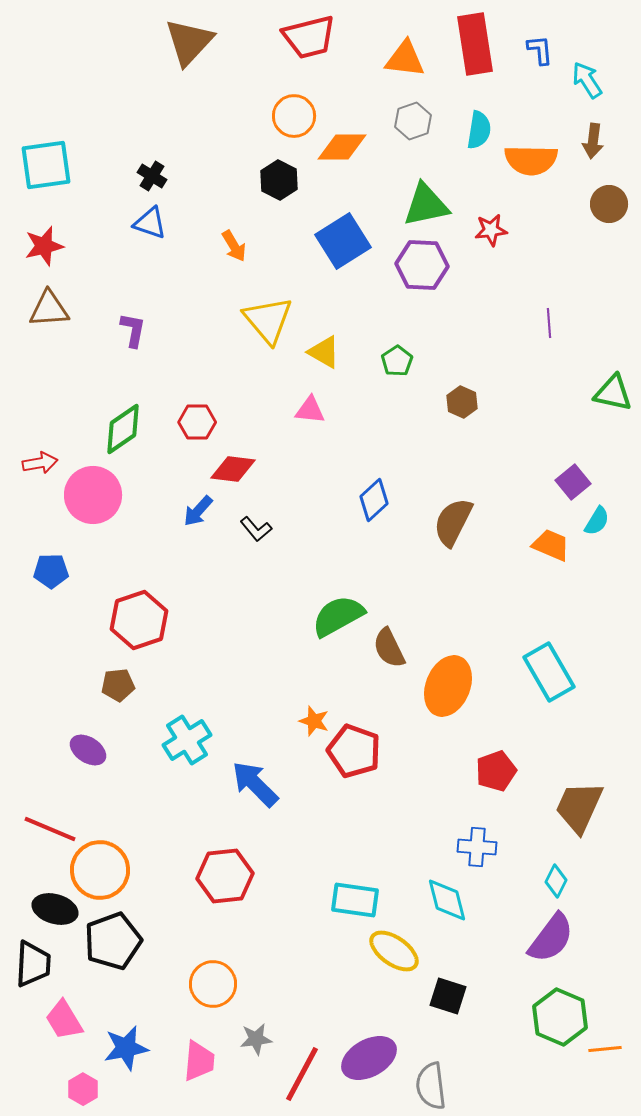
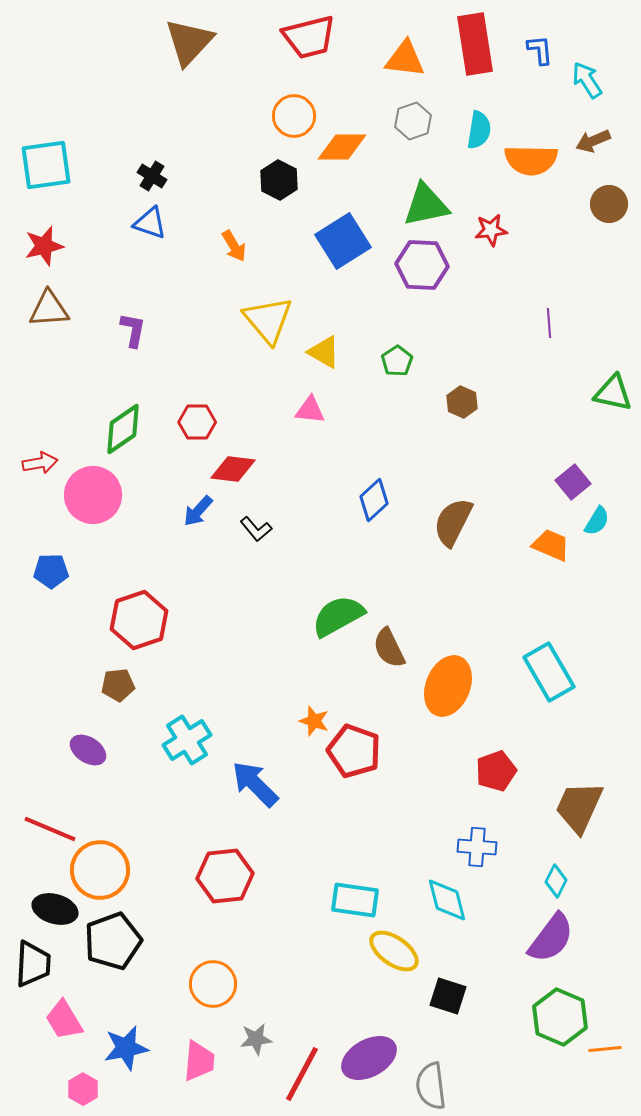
brown arrow at (593, 141): rotated 60 degrees clockwise
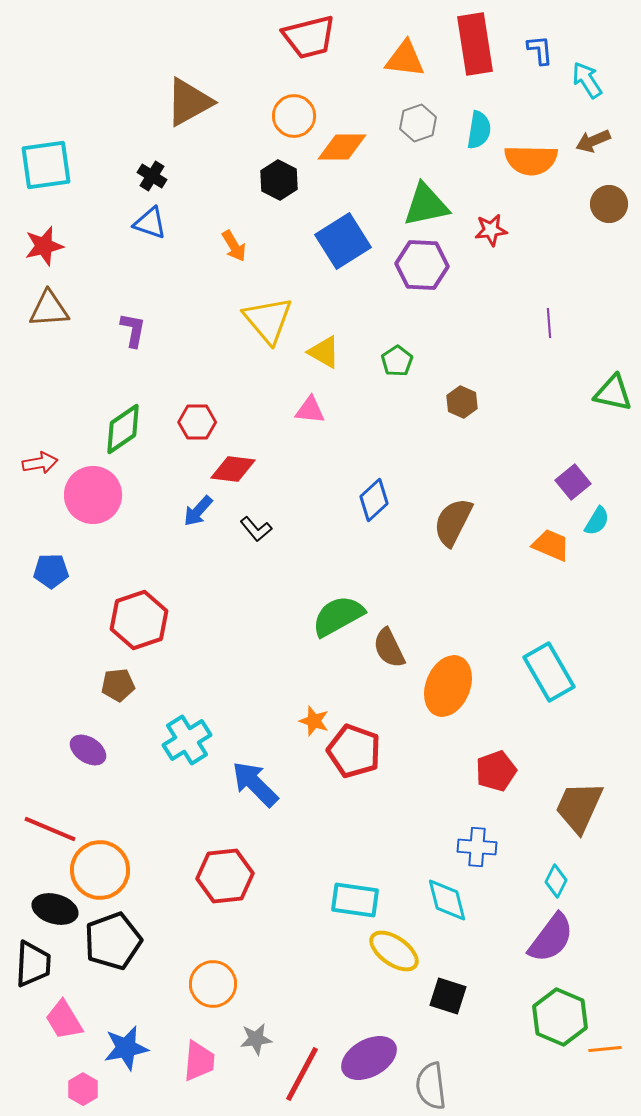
brown triangle at (189, 42): moved 60 px down; rotated 18 degrees clockwise
gray hexagon at (413, 121): moved 5 px right, 2 px down
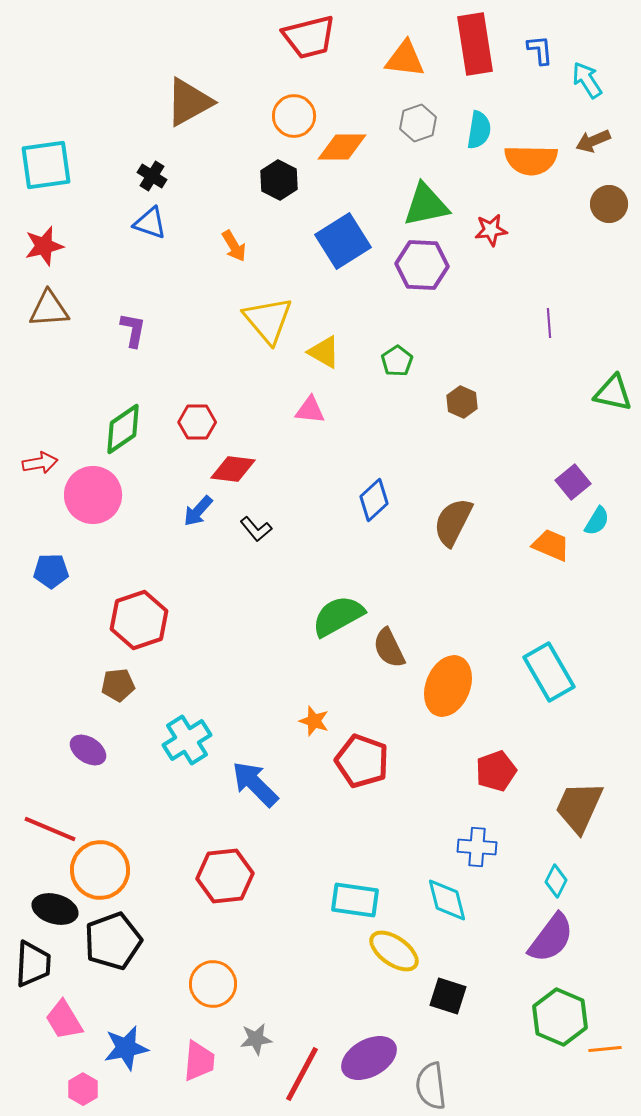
red pentagon at (354, 751): moved 8 px right, 10 px down
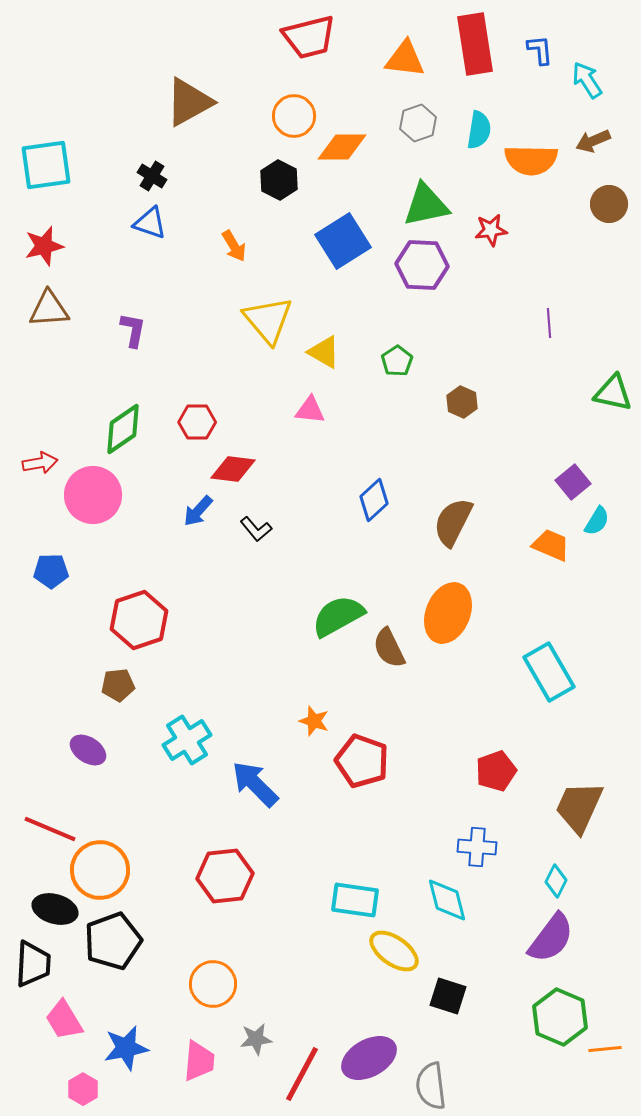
orange ellipse at (448, 686): moved 73 px up
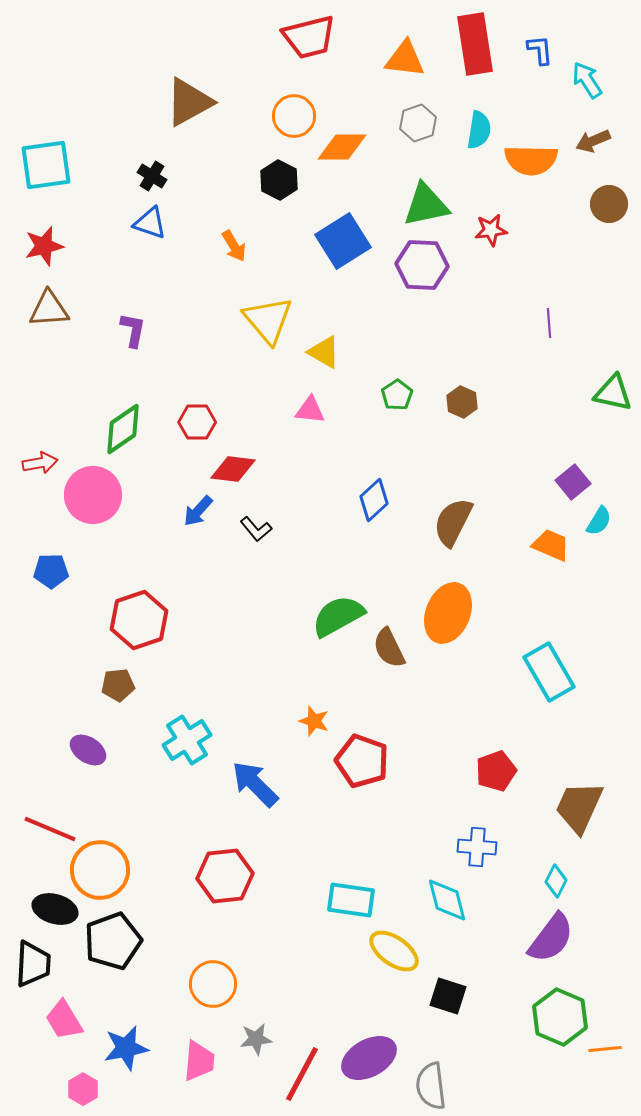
green pentagon at (397, 361): moved 34 px down
cyan semicircle at (597, 521): moved 2 px right
cyan rectangle at (355, 900): moved 4 px left
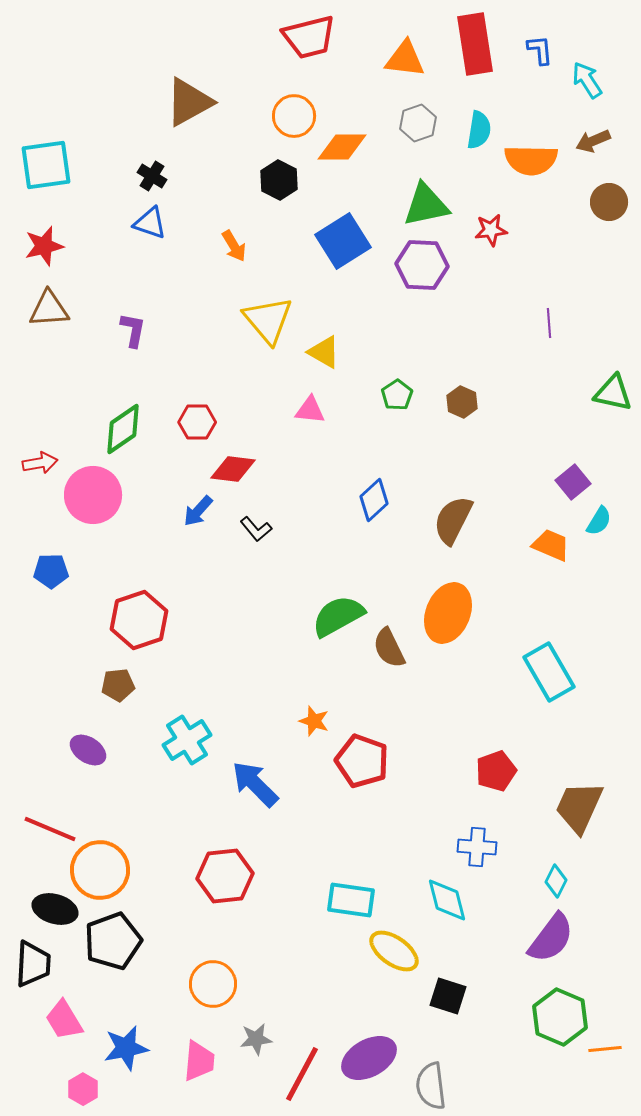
brown circle at (609, 204): moved 2 px up
brown semicircle at (453, 522): moved 2 px up
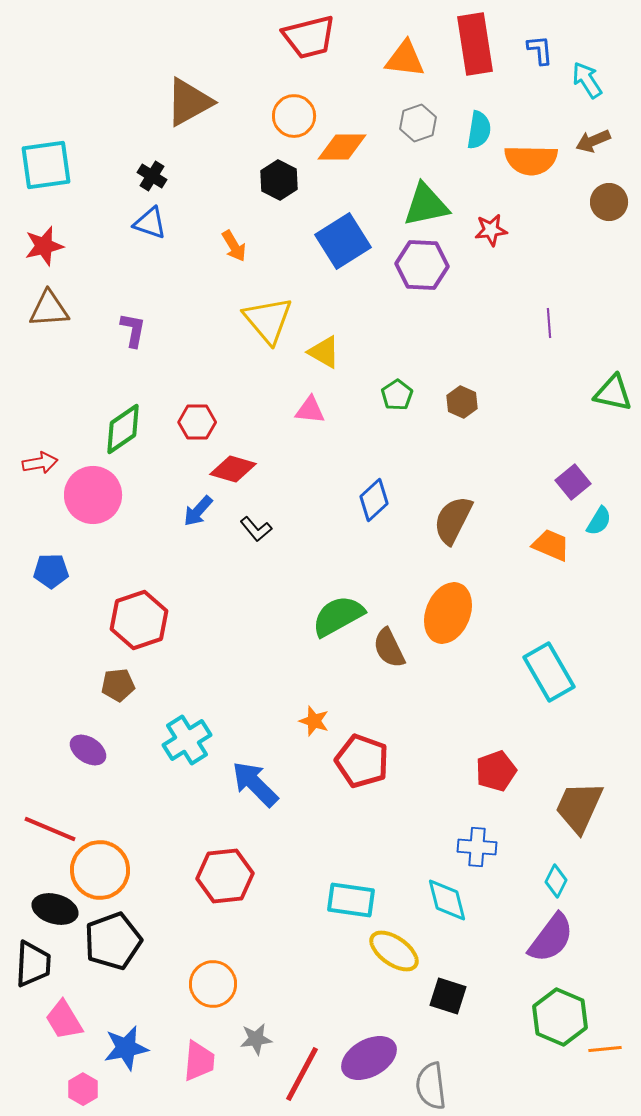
red diamond at (233, 469): rotated 9 degrees clockwise
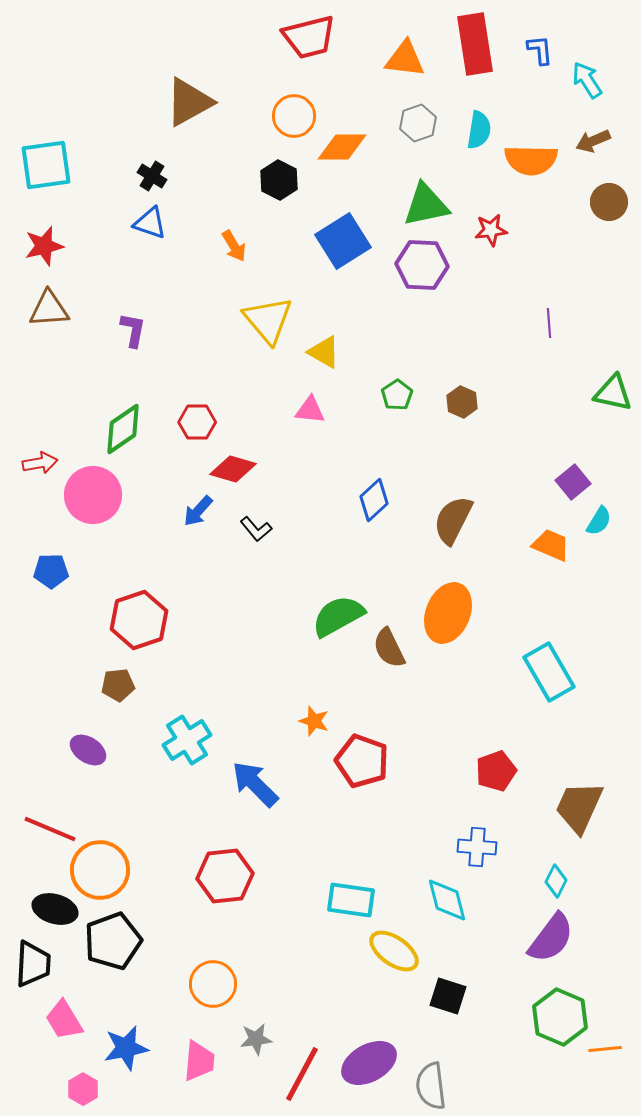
purple ellipse at (369, 1058): moved 5 px down
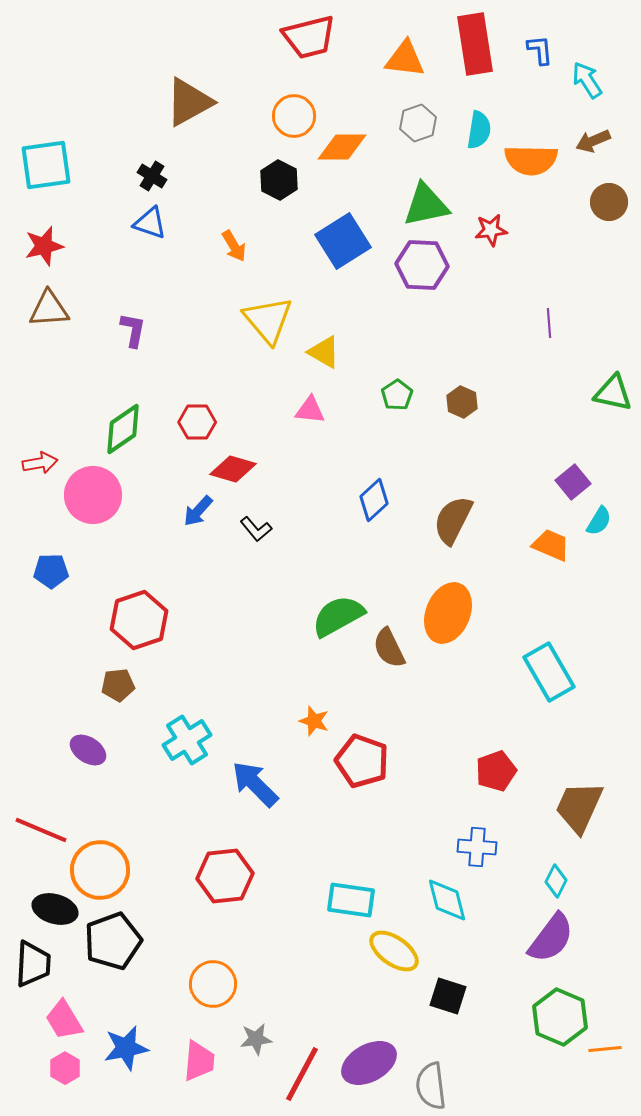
red line at (50, 829): moved 9 px left, 1 px down
pink hexagon at (83, 1089): moved 18 px left, 21 px up
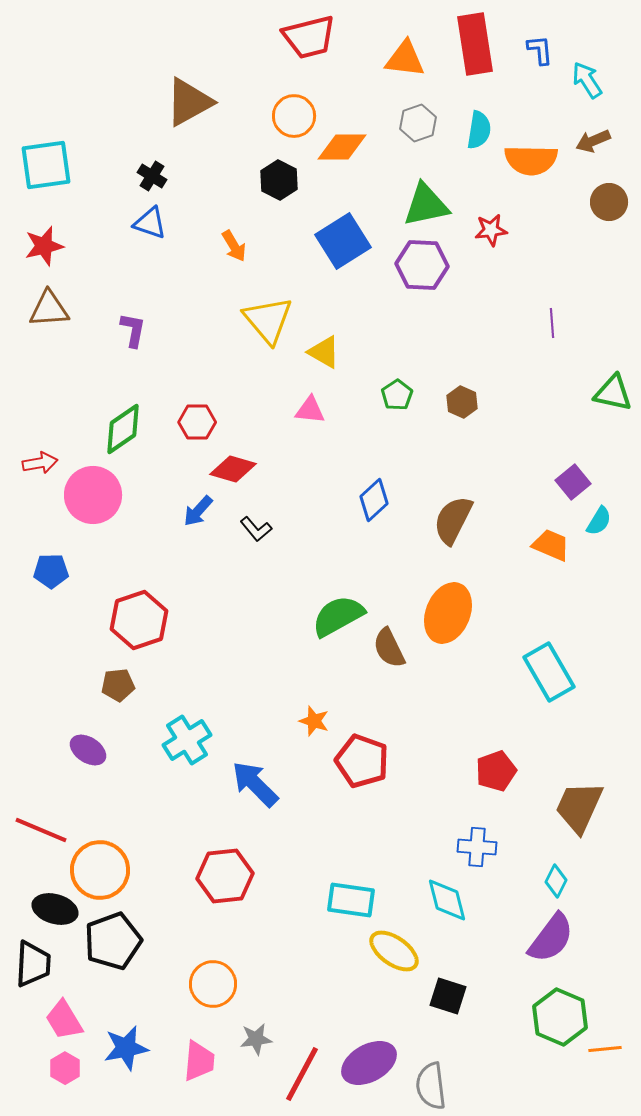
purple line at (549, 323): moved 3 px right
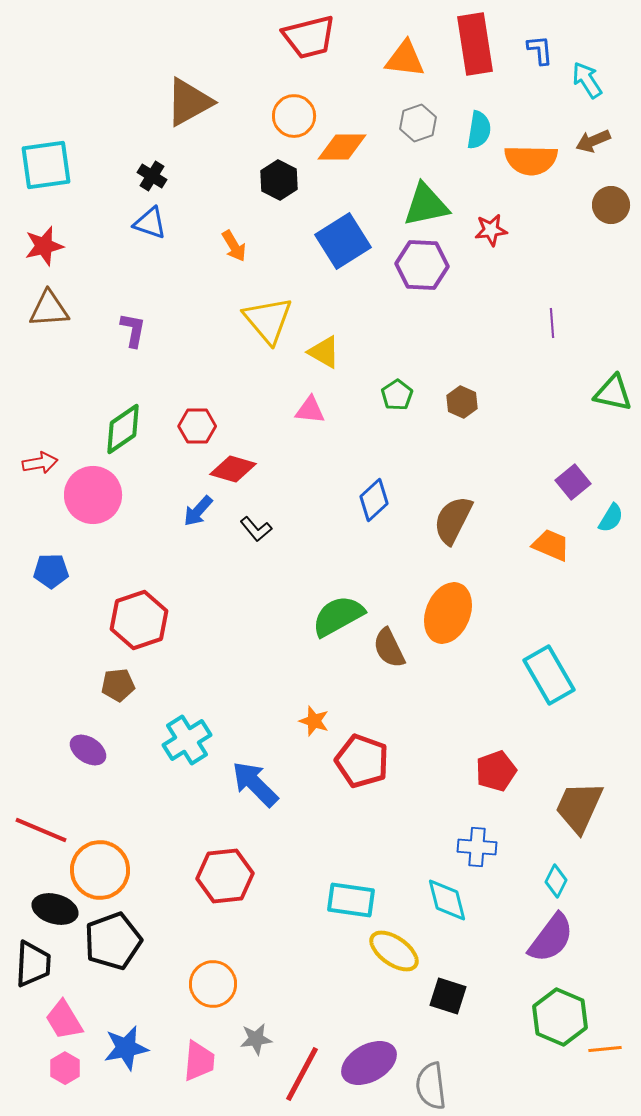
brown circle at (609, 202): moved 2 px right, 3 px down
red hexagon at (197, 422): moved 4 px down
cyan semicircle at (599, 521): moved 12 px right, 3 px up
cyan rectangle at (549, 672): moved 3 px down
